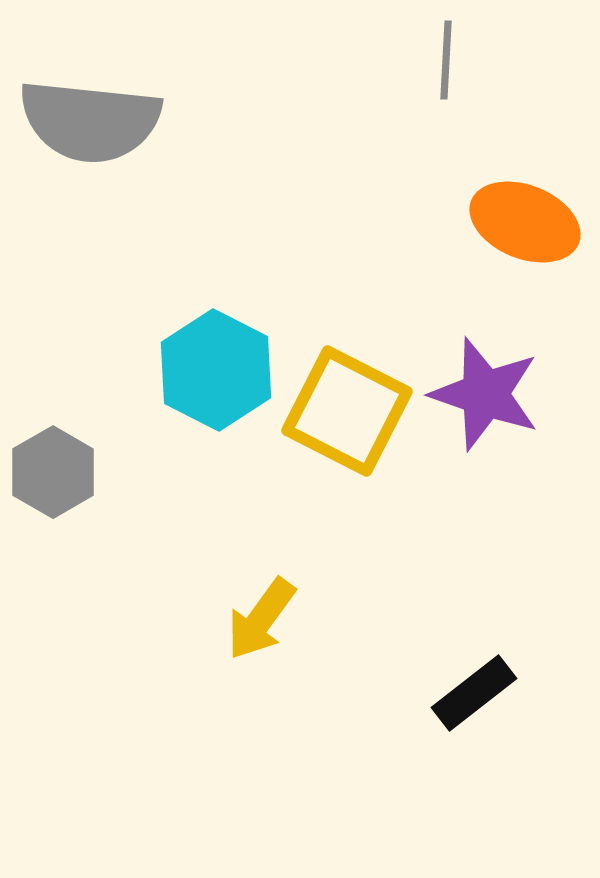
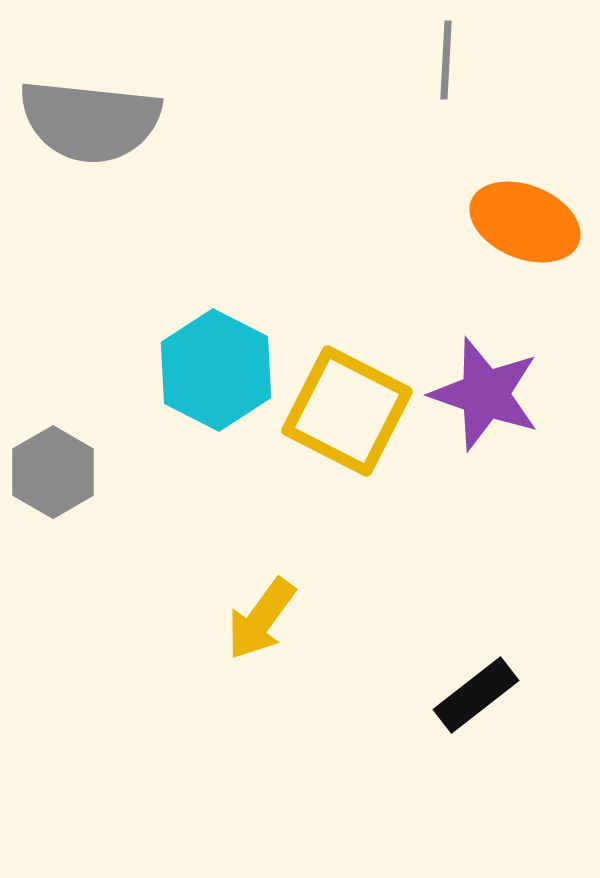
black rectangle: moved 2 px right, 2 px down
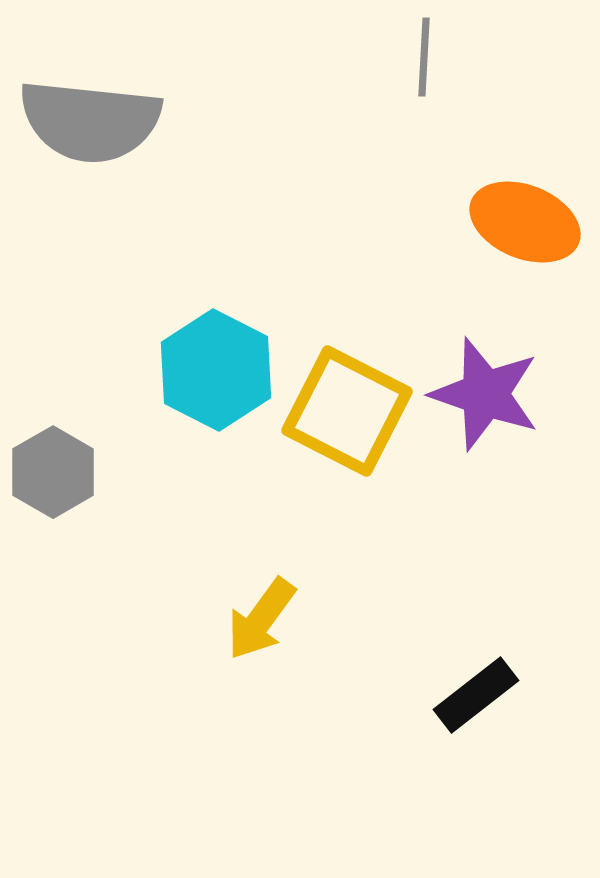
gray line: moved 22 px left, 3 px up
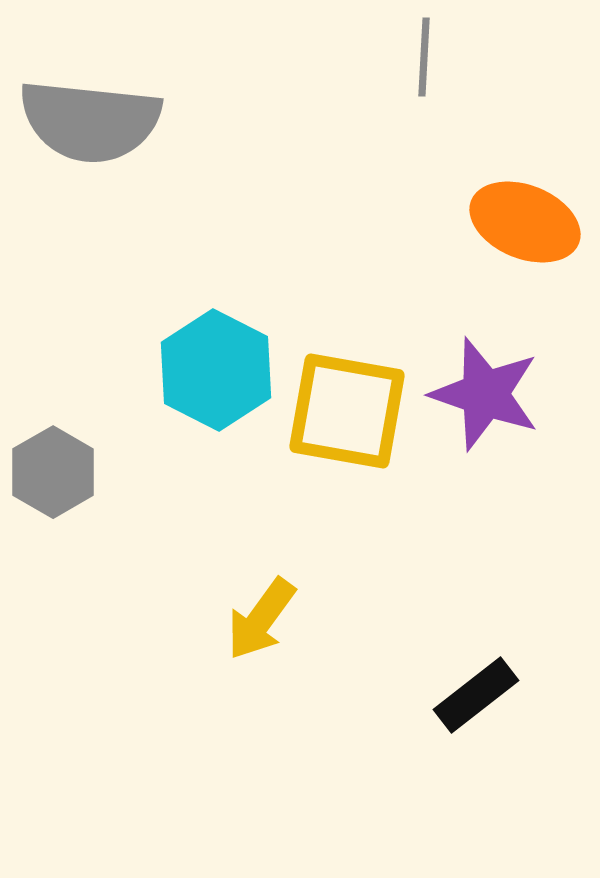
yellow square: rotated 17 degrees counterclockwise
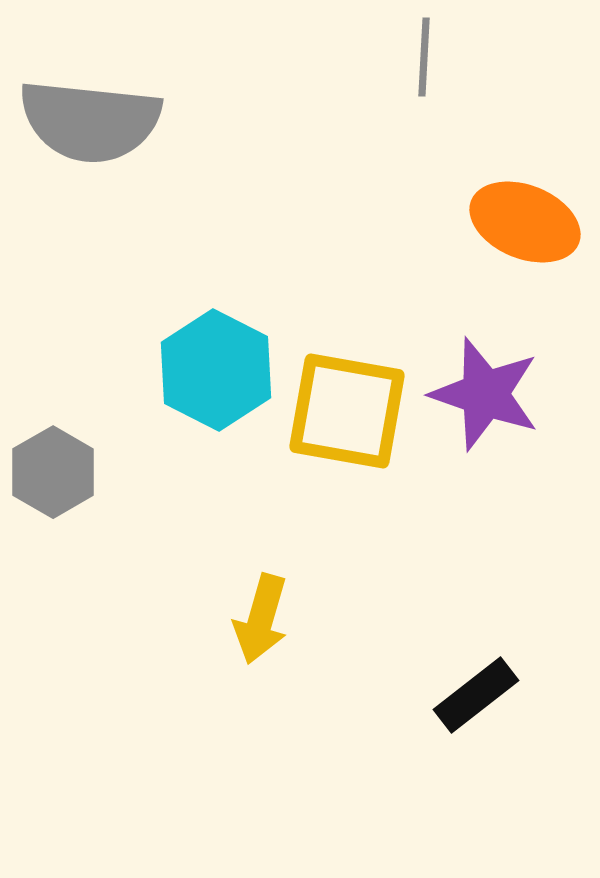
yellow arrow: rotated 20 degrees counterclockwise
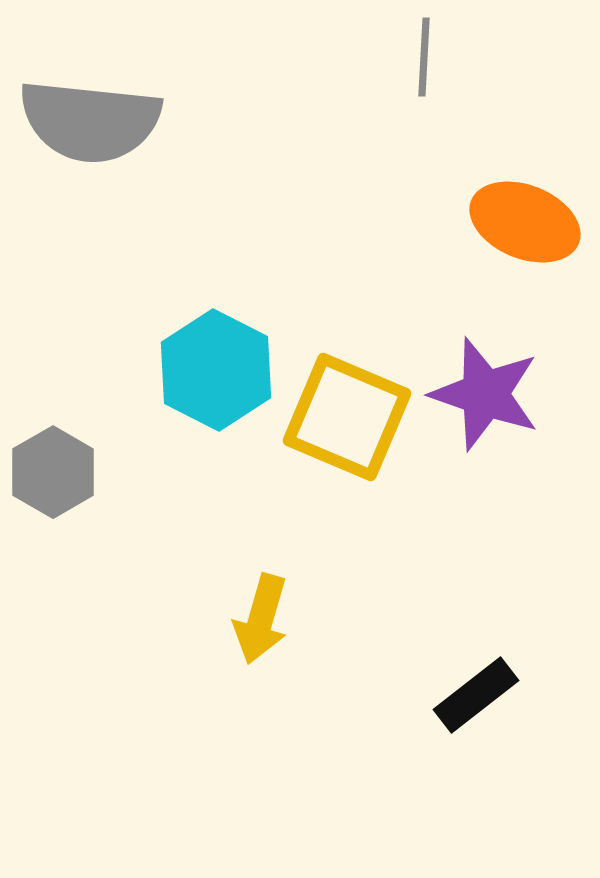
yellow square: moved 6 px down; rotated 13 degrees clockwise
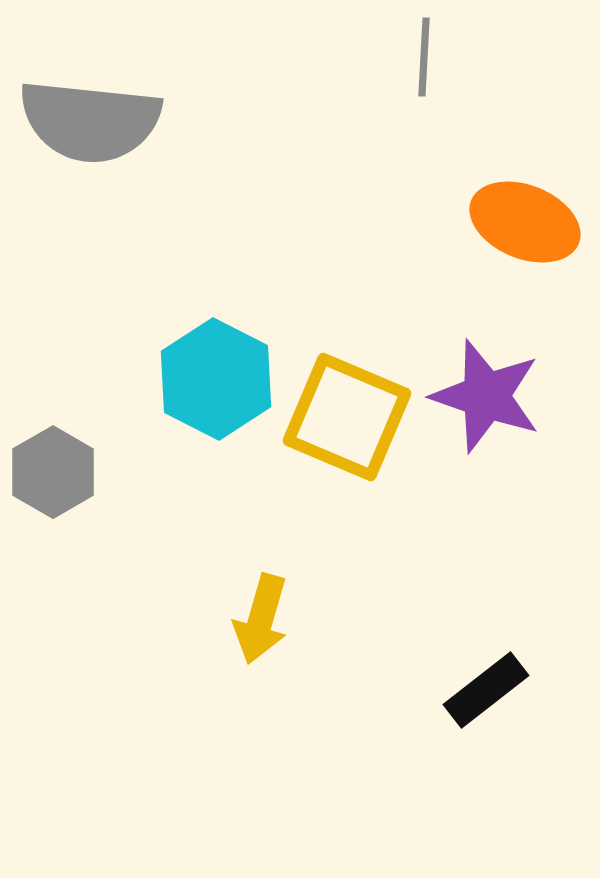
cyan hexagon: moved 9 px down
purple star: moved 1 px right, 2 px down
black rectangle: moved 10 px right, 5 px up
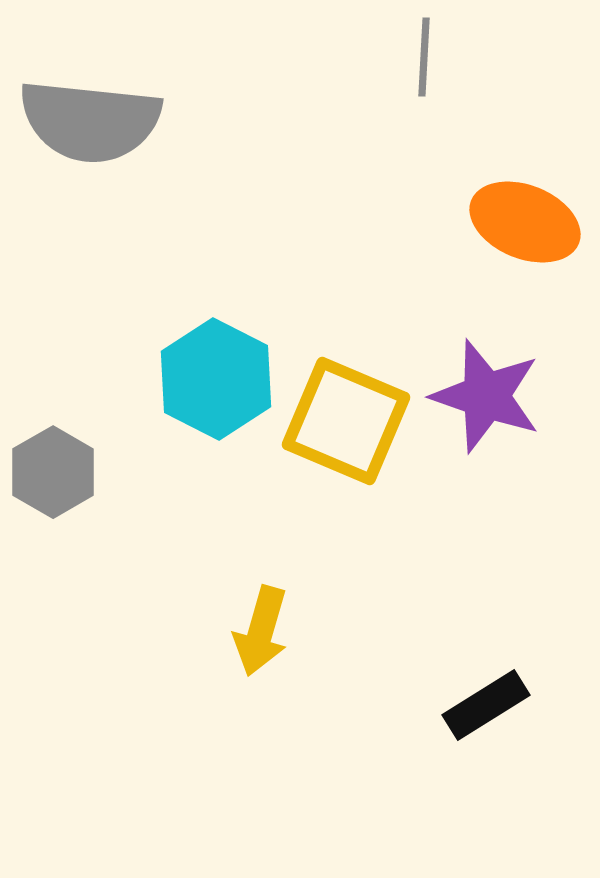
yellow square: moved 1 px left, 4 px down
yellow arrow: moved 12 px down
black rectangle: moved 15 px down; rotated 6 degrees clockwise
